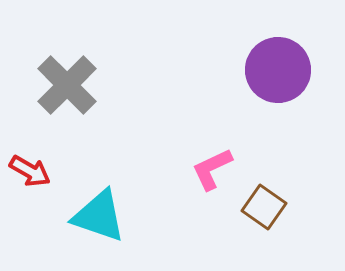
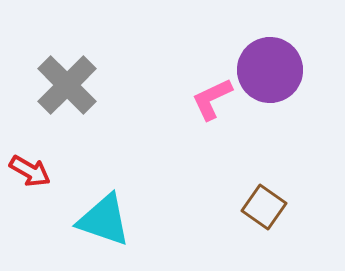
purple circle: moved 8 px left
pink L-shape: moved 70 px up
cyan triangle: moved 5 px right, 4 px down
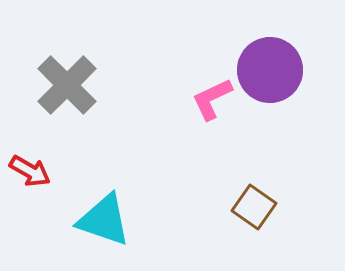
brown square: moved 10 px left
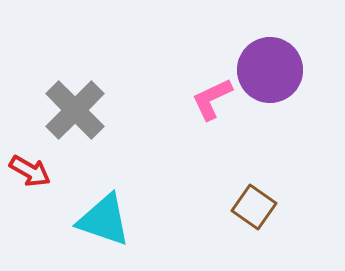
gray cross: moved 8 px right, 25 px down
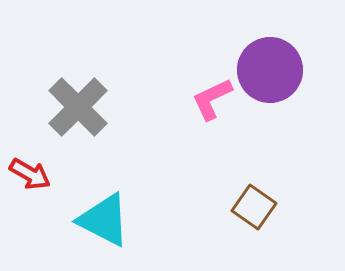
gray cross: moved 3 px right, 3 px up
red arrow: moved 3 px down
cyan triangle: rotated 8 degrees clockwise
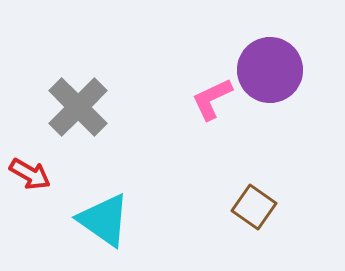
cyan triangle: rotated 8 degrees clockwise
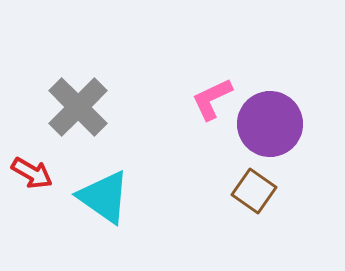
purple circle: moved 54 px down
red arrow: moved 2 px right, 1 px up
brown square: moved 16 px up
cyan triangle: moved 23 px up
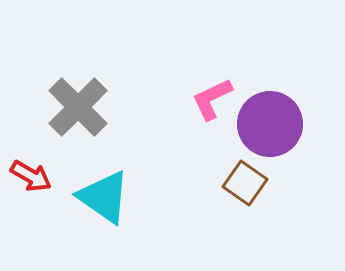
red arrow: moved 1 px left, 3 px down
brown square: moved 9 px left, 8 px up
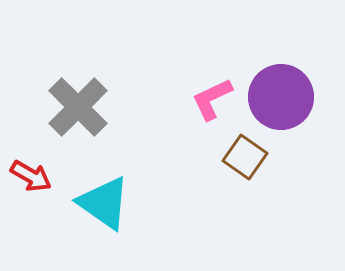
purple circle: moved 11 px right, 27 px up
brown square: moved 26 px up
cyan triangle: moved 6 px down
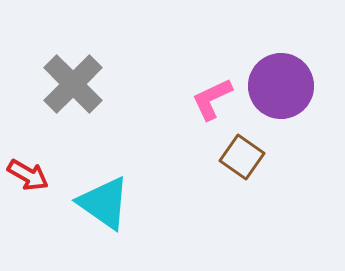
purple circle: moved 11 px up
gray cross: moved 5 px left, 23 px up
brown square: moved 3 px left
red arrow: moved 3 px left, 1 px up
